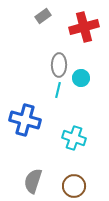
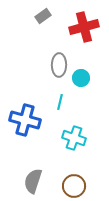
cyan line: moved 2 px right, 12 px down
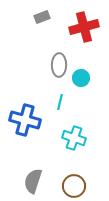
gray rectangle: moved 1 px left, 1 px down; rotated 14 degrees clockwise
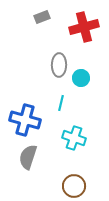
cyan line: moved 1 px right, 1 px down
gray semicircle: moved 5 px left, 24 px up
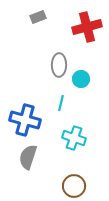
gray rectangle: moved 4 px left
red cross: moved 3 px right
cyan circle: moved 1 px down
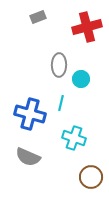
blue cross: moved 5 px right, 6 px up
gray semicircle: rotated 85 degrees counterclockwise
brown circle: moved 17 px right, 9 px up
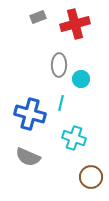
red cross: moved 12 px left, 3 px up
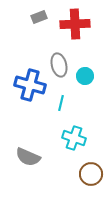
gray rectangle: moved 1 px right
red cross: rotated 12 degrees clockwise
gray ellipse: rotated 15 degrees counterclockwise
cyan circle: moved 4 px right, 3 px up
blue cross: moved 29 px up
brown circle: moved 3 px up
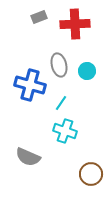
cyan circle: moved 2 px right, 5 px up
cyan line: rotated 21 degrees clockwise
cyan cross: moved 9 px left, 7 px up
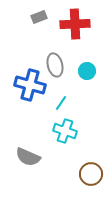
gray ellipse: moved 4 px left
